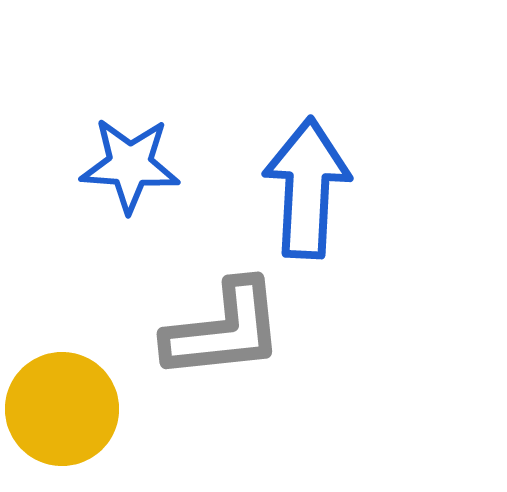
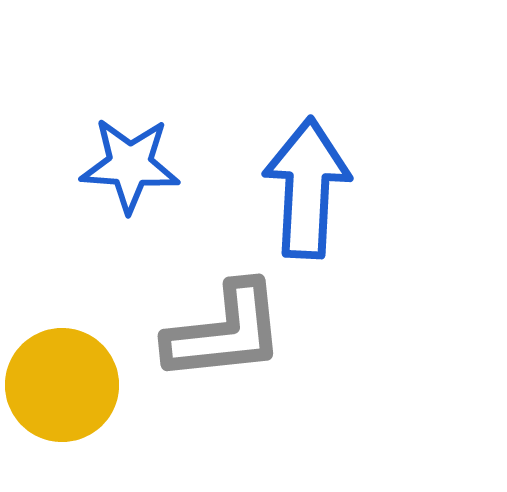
gray L-shape: moved 1 px right, 2 px down
yellow circle: moved 24 px up
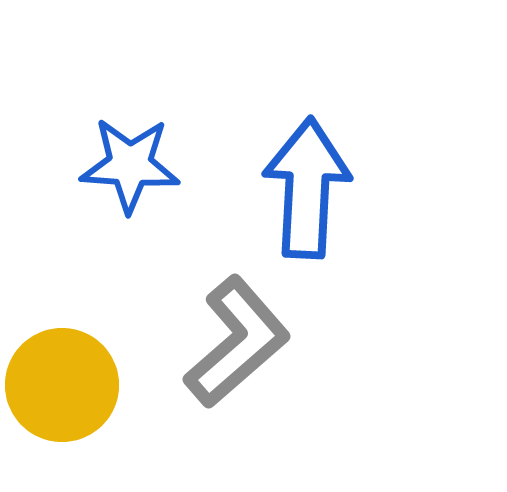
gray L-shape: moved 12 px right, 10 px down; rotated 35 degrees counterclockwise
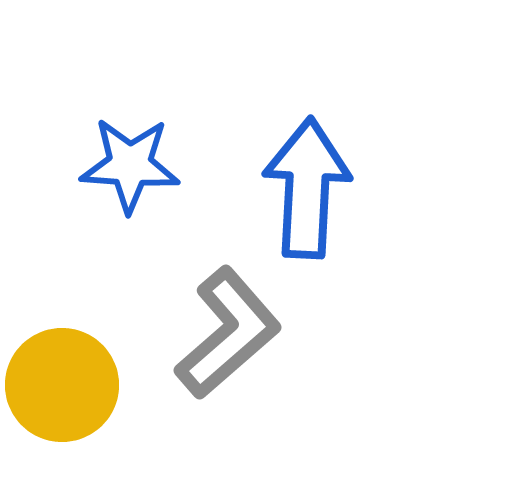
gray L-shape: moved 9 px left, 9 px up
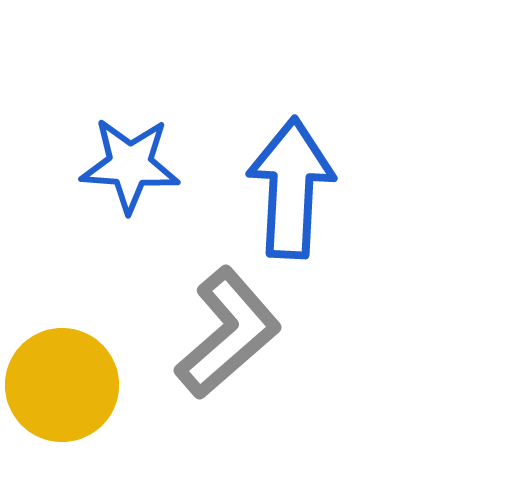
blue arrow: moved 16 px left
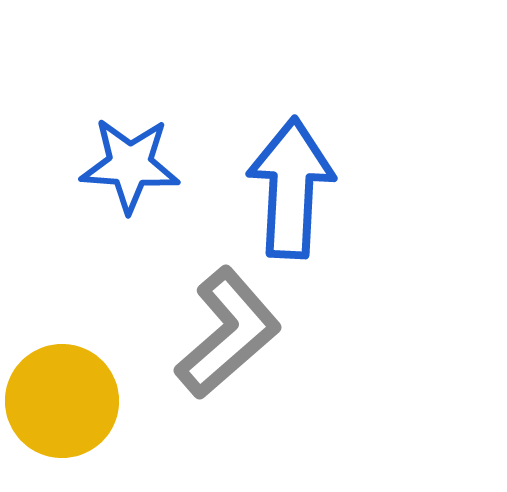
yellow circle: moved 16 px down
